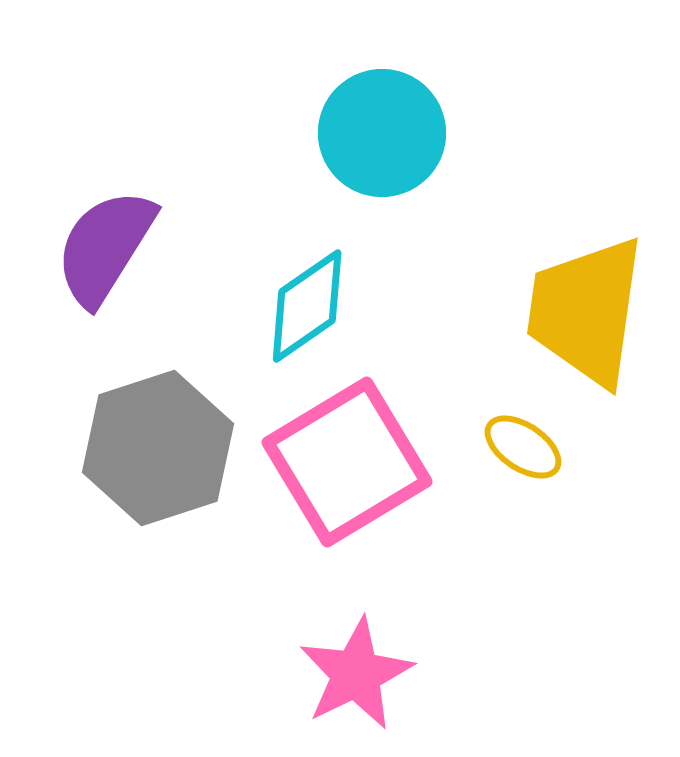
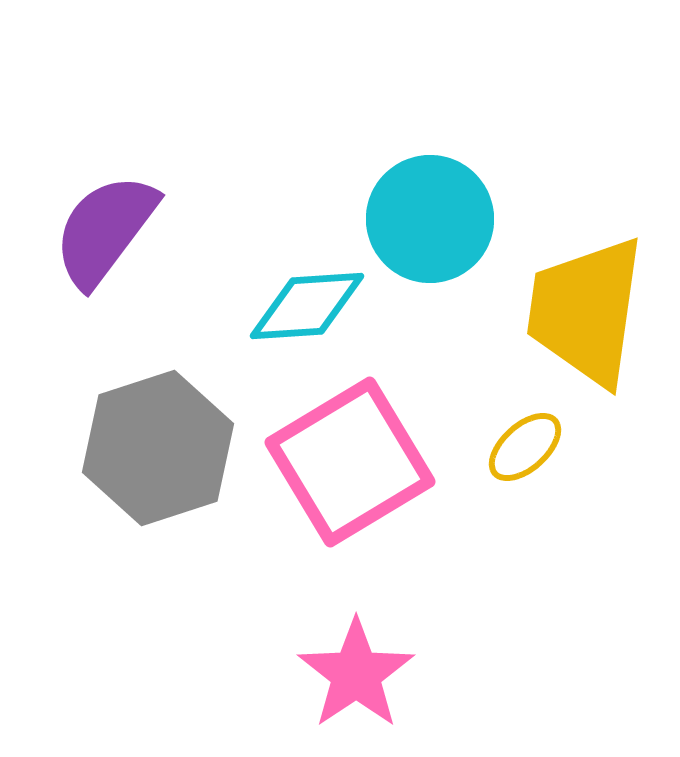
cyan circle: moved 48 px right, 86 px down
purple semicircle: moved 17 px up; rotated 5 degrees clockwise
cyan diamond: rotated 31 degrees clockwise
yellow ellipse: moved 2 px right; rotated 76 degrees counterclockwise
pink square: moved 3 px right
pink star: rotated 8 degrees counterclockwise
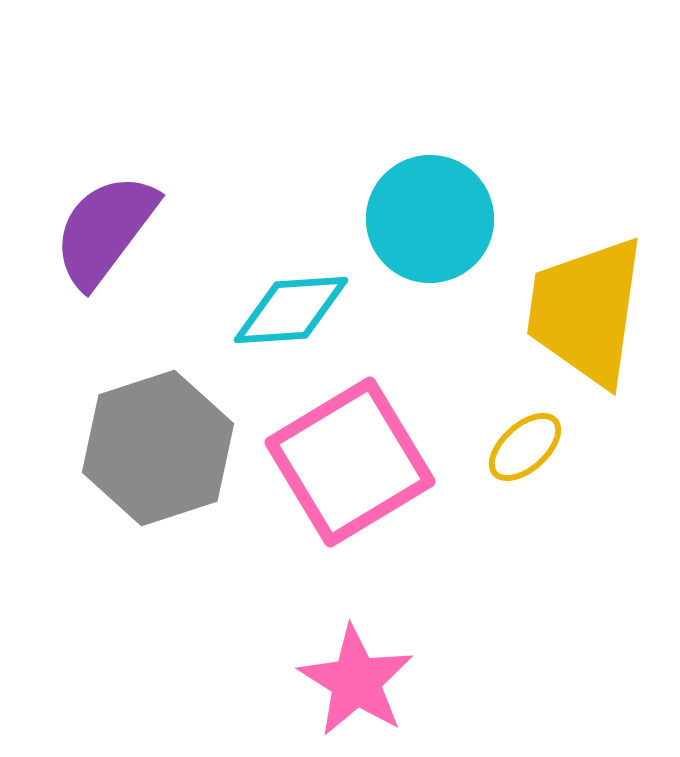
cyan diamond: moved 16 px left, 4 px down
pink star: moved 7 px down; rotated 6 degrees counterclockwise
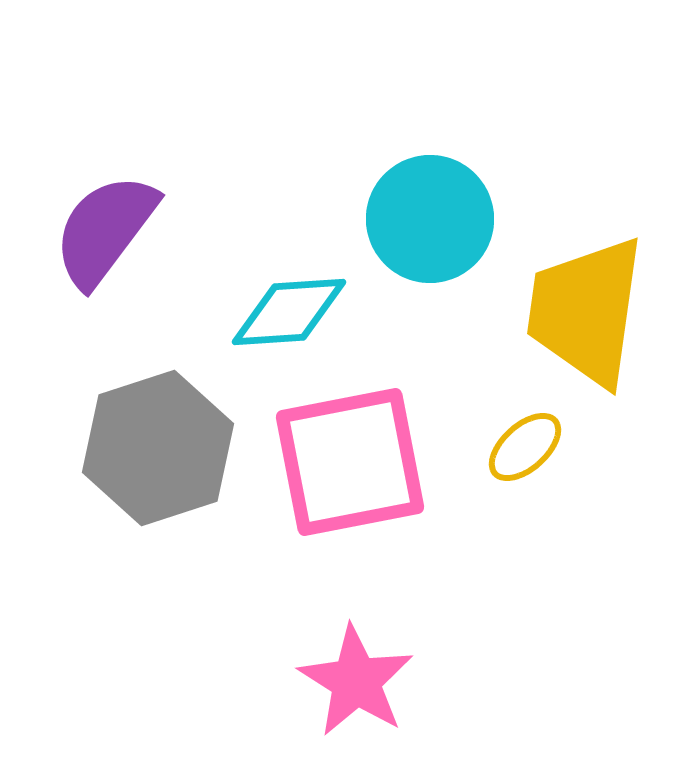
cyan diamond: moved 2 px left, 2 px down
pink square: rotated 20 degrees clockwise
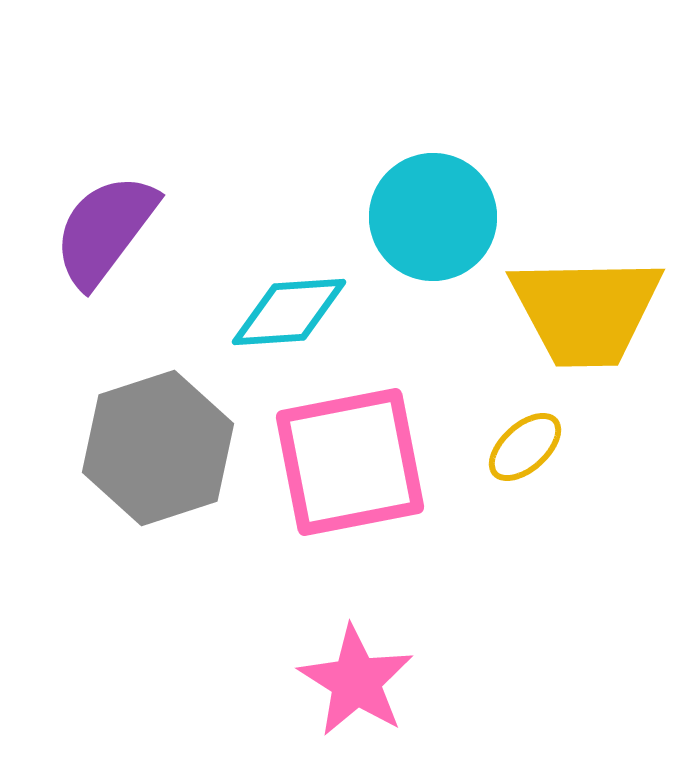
cyan circle: moved 3 px right, 2 px up
yellow trapezoid: rotated 99 degrees counterclockwise
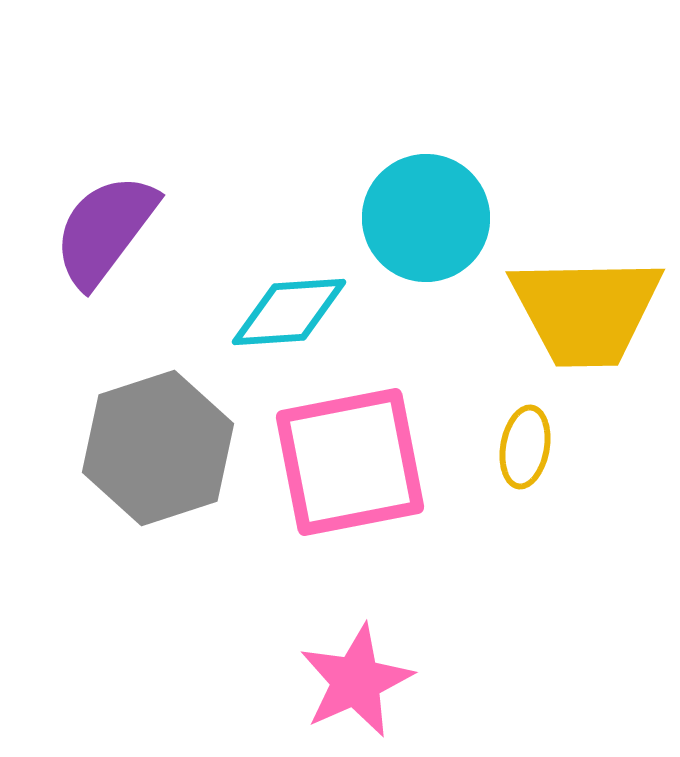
cyan circle: moved 7 px left, 1 px down
yellow ellipse: rotated 38 degrees counterclockwise
pink star: rotated 16 degrees clockwise
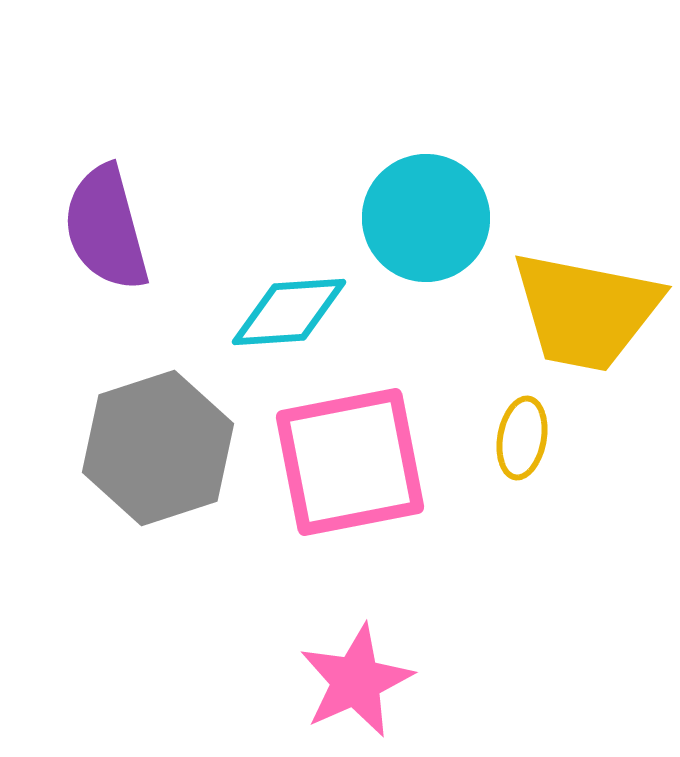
purple semicircle: moved 1 px right, 2 px up; rotated 52 degrees counterclockwise
yellow trapezoid: rotated 12 degrees clockwise
yellow ellipse: moved 3 px left, 9 px up
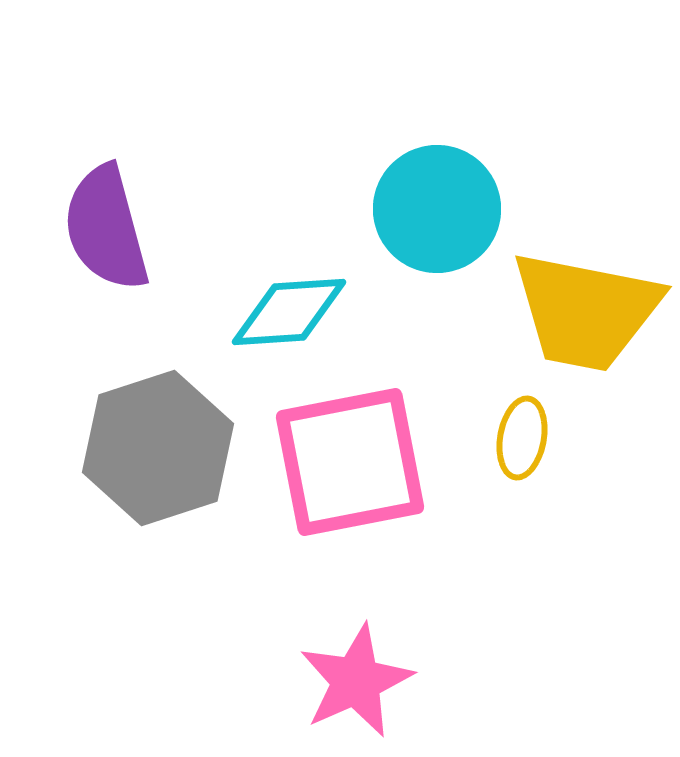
cyan circle: moved 11 px right, 9 px up
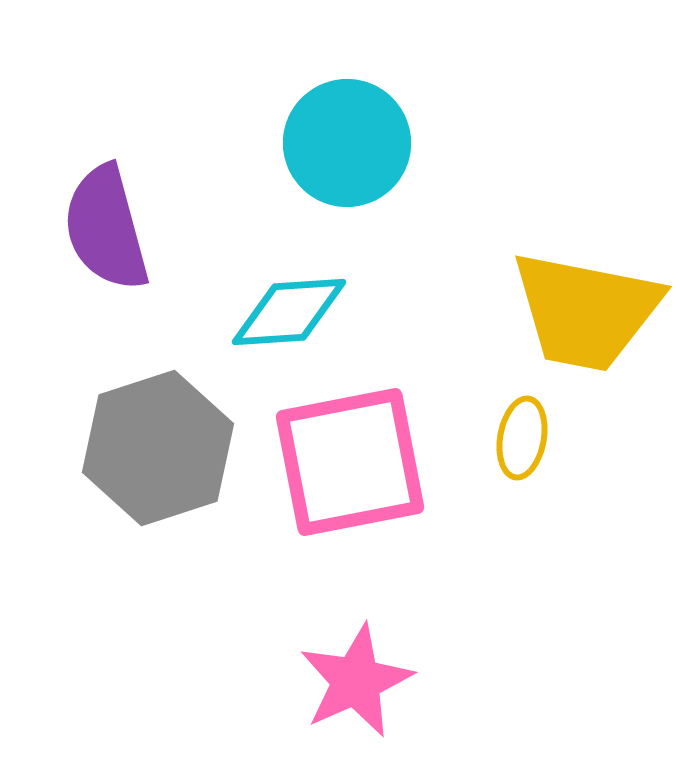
cyan circle: moved 90 px left, 66 px up
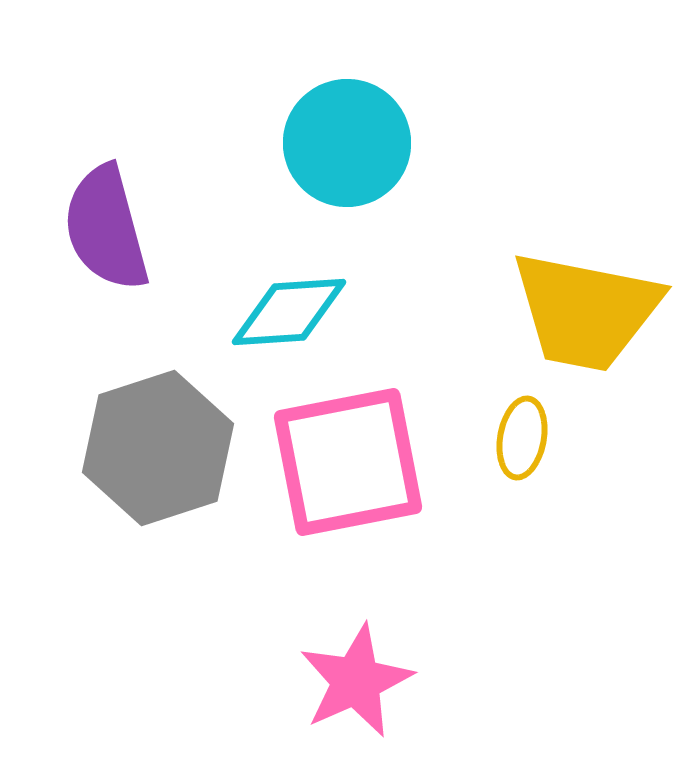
pink square: moved 2 px left
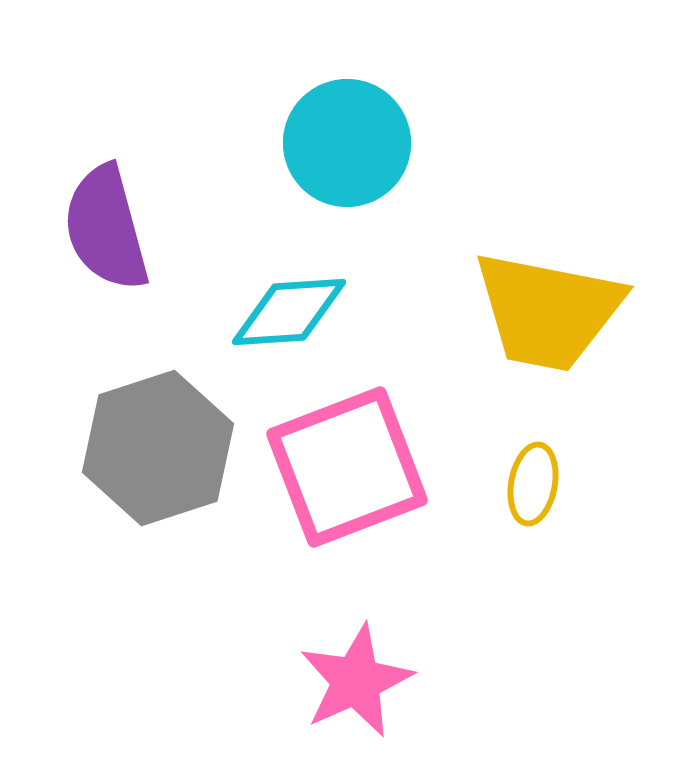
yellow trapezoid: moved 38 px left
yellow ellipse: moved 11 px right, 46 px down
pink square: moved 1 px left, 5 px down; rotated 10 degrees counterclockwise
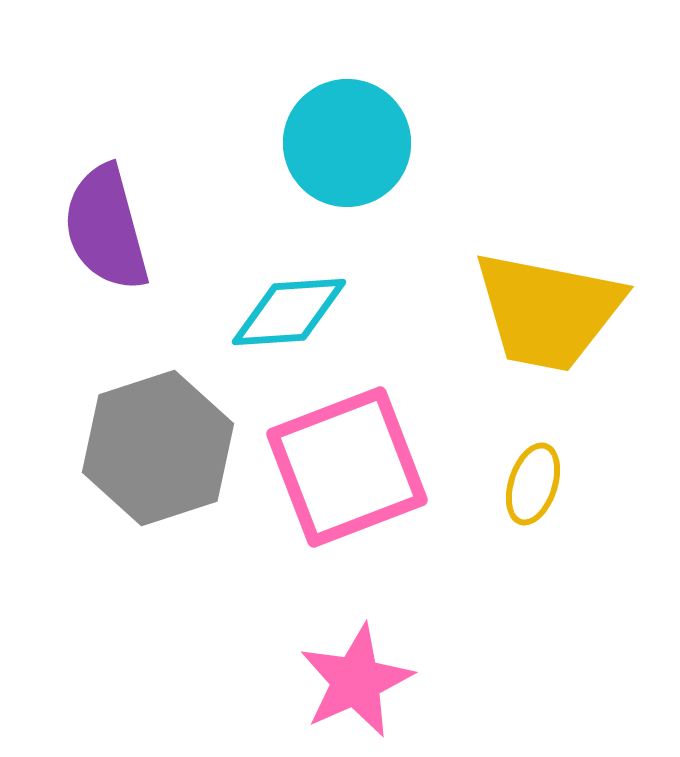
yellow ellipse: rotated 8 degrees clockwise
